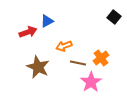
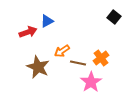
orange arrow: moved 2 px left, 5 px down; rotated 14 degrees counterclockwise
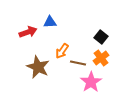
black square: moved 13 px left, 20 px down
blue triangle: moved 3 px right, 1 px down; rotated 24 degrees clockwise
orange arrow: rotated 21 degrees counterclockwise
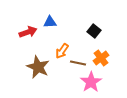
black square: moved 7 px left, 6 px up
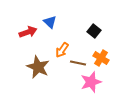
blue triangle: rotated 48 degrees clockwise
orange arrow: moved 1 px up
orange cross: rotated 21 degrees counterclockwise
pink star: rotated 15 degrees clockwise
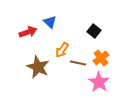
orange cross: rotated 21 degrees clockwise
pink star: moved 8 px right; rotated 20 degrees counterclockwise
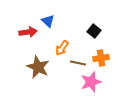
blue triangle: moved 2 px left, 1 px up
red arrow: rotated 12 degrees clockwise
orange arrow: moved 2 px up
orange cross: rotated 28 degrees clockwise
pink star: moved 8 px left; rotated 20 degrees clockwise
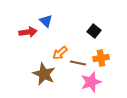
blue triangle: moved 2 px left
orange arrow: moved 2 px left, 5 px down; rotated 14 degrees clockwise
brown star: moved 6 px right, 7 px down
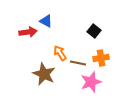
blue triangle: rotated 16 degrees counterclockwise
orange arrow: rotated 98 degrees clockwise
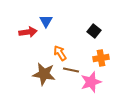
blue triangle: rotated 32 degrees clockwise
brown line: moved 7 px left, 7 px down
brown star: rotated 15 degrees counterclockwise
